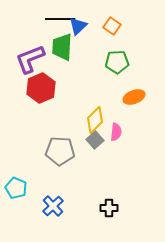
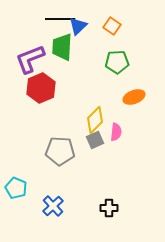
gray square: rotated 18 degrees clockwise
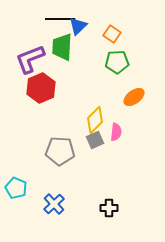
orange square: moved 8 px down
orange ellipse: rotated 15 degrees counterclockwise
blue cross: moved 1 px right, 2 px up
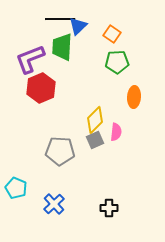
orange ellipse: rotated 50 degrees counterclockwise
